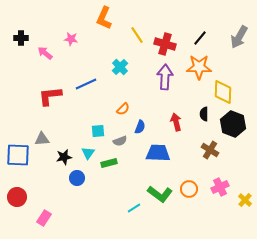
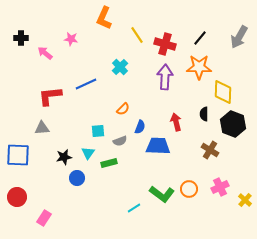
gray triangle: moved 11 px up
blue trapezoid: moved 7 px up
green L-shape: moved 2 px right
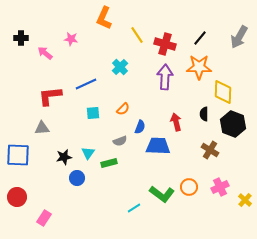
cyan square: moved 5 px left, 18 px up
orange circle: moved 2 px up
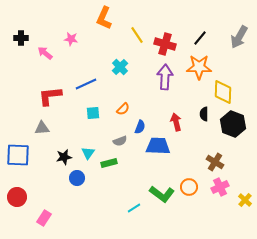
brown cross: moved 5 px right, 12 px down
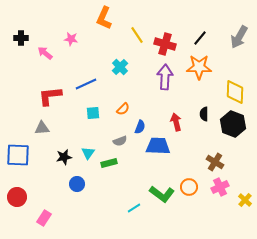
yellow diamond: moved 12 px right
blue circle: moved 6 px down
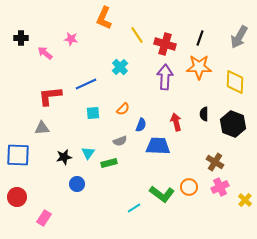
black line: rotated 21 degrees counterclockwise
yellow diamond: moved 10 px up
blue semicircle: moved 1 px right, 2 px up
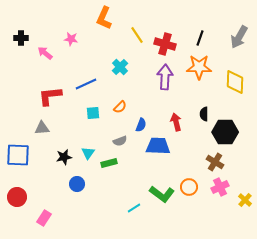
orange semicircle: moved 3 px left, 2 px up
black hexagon: moved 8 px left, 8 px down; rotated 20 degrees counterclockwise
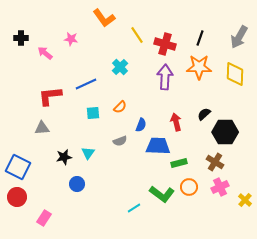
orange L-shape: rotated 60 degrees counterclockwise
yellow diamond: moved 8 px up
black semicircle: rotated 48 degrees clockwise
blue square: moved 12 px down; rotated 25 degrees clockwise
green rectangle: moved 70 px right
